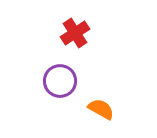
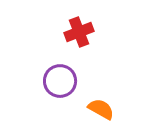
red cross: moved 4 px right, 1 px up; rotated 12 degrees clockwise
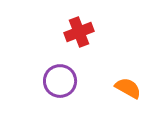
orange semicircle: moved 27 px right, 21 px up
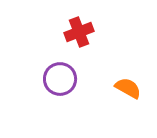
purple circle: moved 2 px up
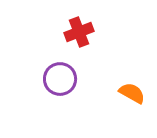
orange semicircle: moved 4 px right, 5 px down
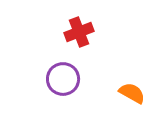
purple circle: moved 3 px right
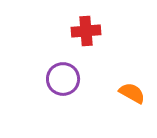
red cross: moved 7 px right, 1 px up; rotated 16 degrees clockwise
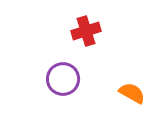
red cross: rotated 12 degrees counterclockwise
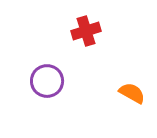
purple circle: moved 16 px left, 2 px down
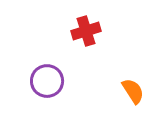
orange semicircle: moved 1 px right, 2 px up; rotated 28 degrees clockwise
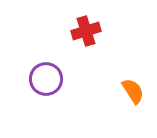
purple circle: moved 1 px left, 2 px up
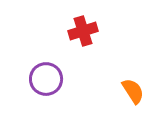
red cross: moved 3 px left
